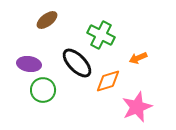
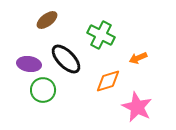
black ellipse: moved 11 px left, 4 px up
pink star: rotated 24 degrees counterclockwise
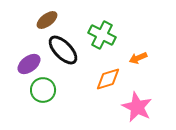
green cross: moved 1 px right
black ellipse: moved 3 px left, 9 px up
purple ellipse: rotated 45 degrees counterclockwise
orange diamond: moved 2 px up
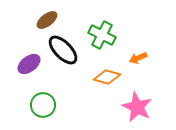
orange diamond: moved 1 px left, 2 px up; rotated 32 degrees clockwise
green circle: moved 15 px down
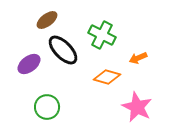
green circle: moved 4 px right, 2 px down
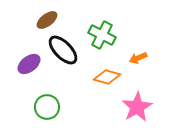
pink star: rotated 16 degrees clockwise
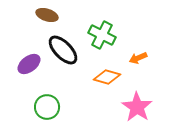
brown ellipse: moved 5 px up; rotated 55 degrees clockwise
pink star: rotated 8 degrees counterclockwise
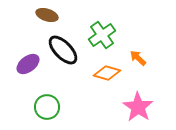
green cross: rotated 28 degrees clockwise
orange arrow: rotated 66 degrees clockwise
purple ellipse: moved 1 px left
orange diamond: moved 4 px up
pink star: moved 1 px right
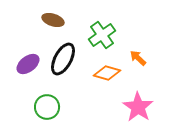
brown ellipse: moved 6 px right, 5 px down
black ellipse: moved 9 px down; rotated 72 degrees clockwise
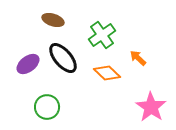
black ellipse: moved 1 px up; rotated 68 degrees counterclockwise
orange diamond: rotated 28 degrees clockwise
pink star: moved 13 px right
